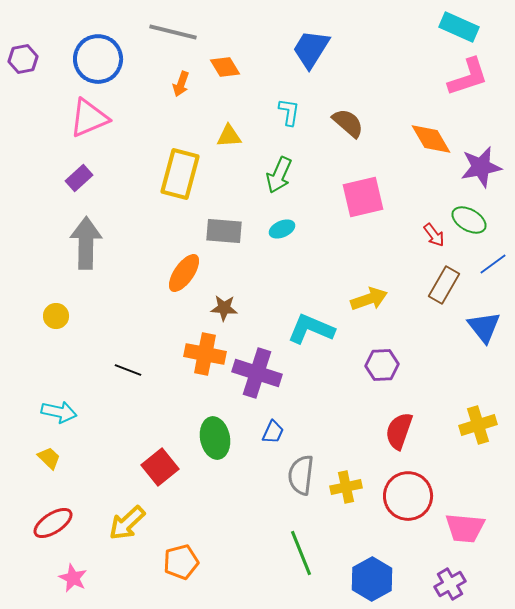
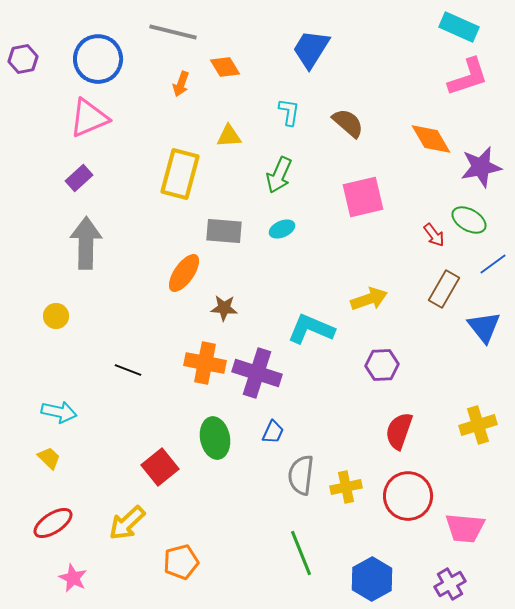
brown rectangle at (444, 285): moved 4 px down
orange cross at (205, 354): moved 9 px down
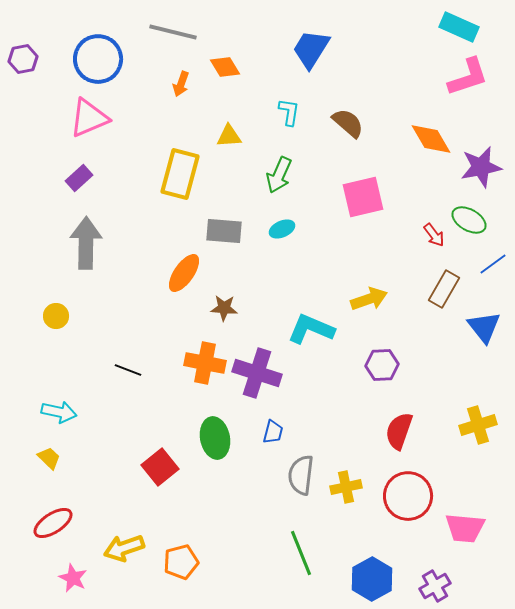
blue trapezoid at (273, 432): rotated 10 degrees counterclockwise
yellow arrow at (127, 523): moved 3 px left, 25 px down; rotated 24 degrees clockwise
purple cross at (450, 584): moved 15 px left, 2 px down
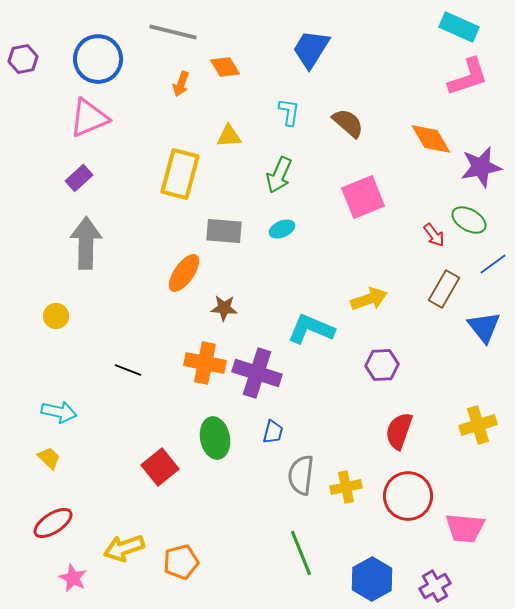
pink square at (363, 197): rotated 9 degrees counterclockwise
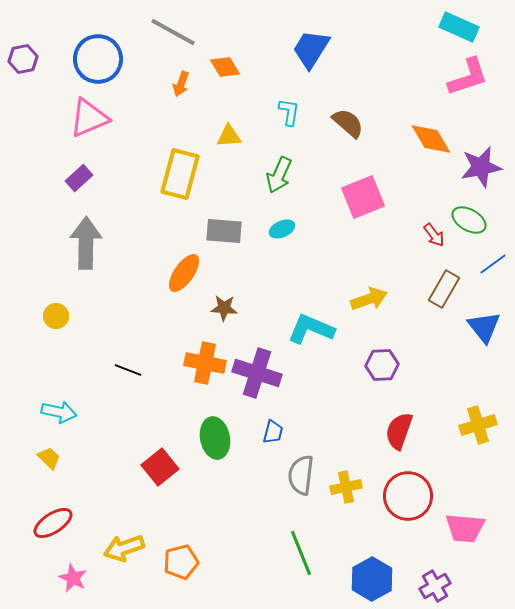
gray line at (173, 32): rotated 15 degrees clockwise
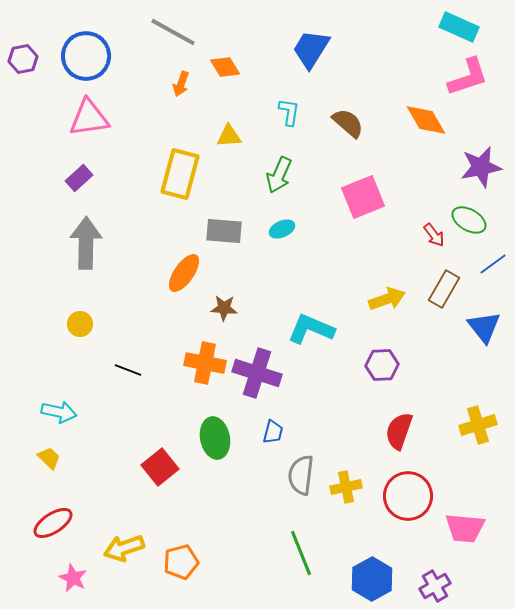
blue circle at (98, 59): moved 12 px left, 3 px up
pink triangle at (89, 118): rotated 15 degrees clockwise
orange diamond at (431, 139): moved 5 px left, 19 px up
yellow arrow at (369, 299): moved 18 px right
yellow circle at (56, 316): moved 24 px right, 8 px down
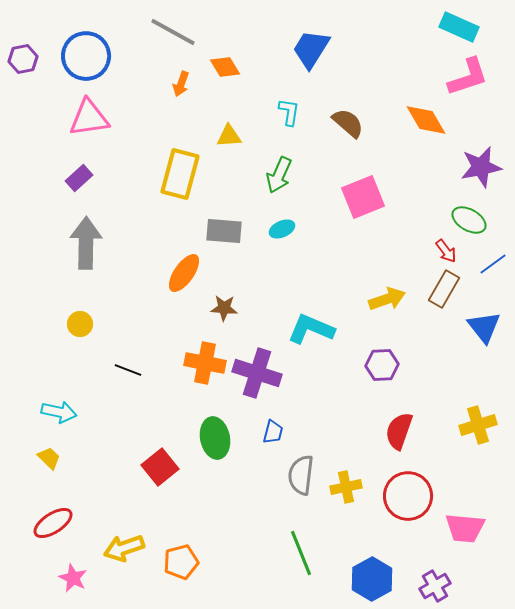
red arrow at (434, 235): moved 12 px right, 16 px down
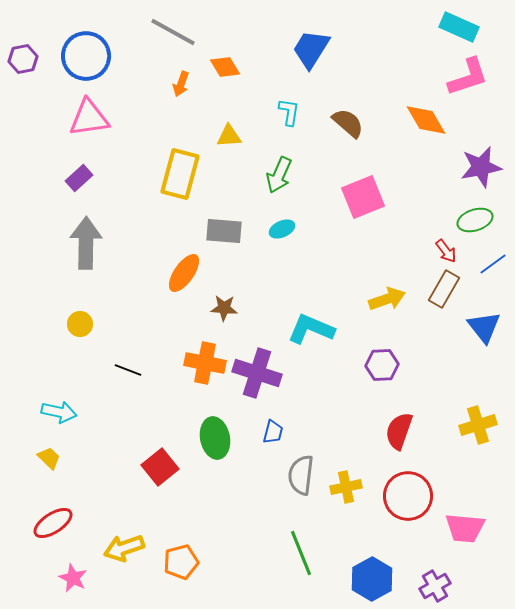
green ellipse at (469, 220): moved 6 px right; rotated 48 degrees counterclockwise
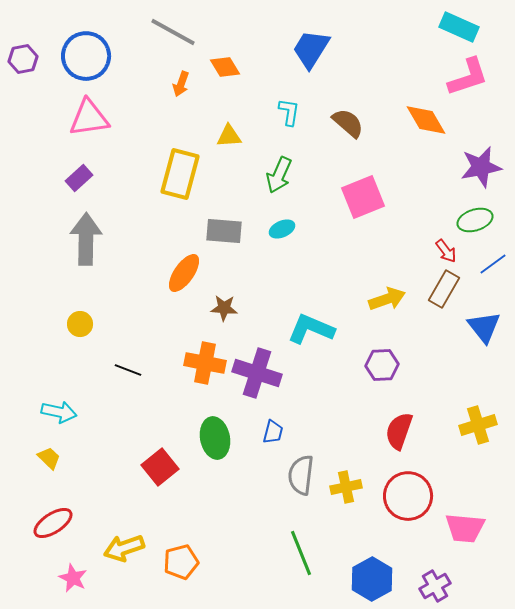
gray arrow at (86, 243): moved 4 px up
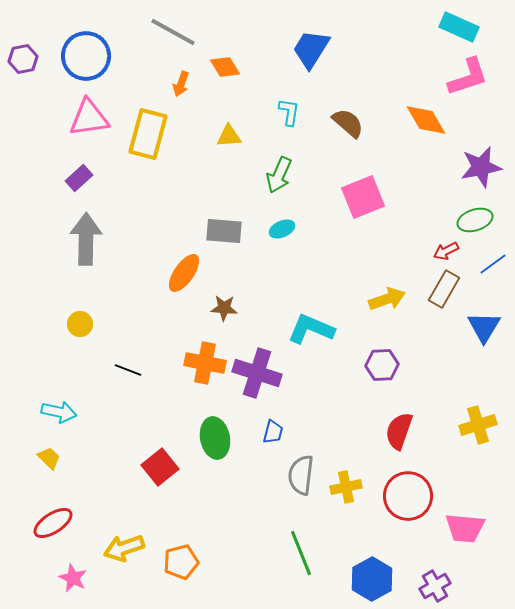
yellow rectangle at (180, 174): moved 32 px left, 40 px up
red arrow at (446, 251): rotated 100 degrees clockwise
blue triangle at (484, 327): rotated 9 degrees clockwise
